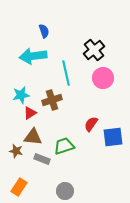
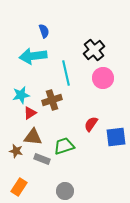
blue square: moved 3 px right
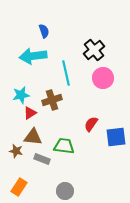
green trapezoid: rotated 25 degrees clockwise
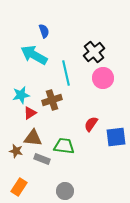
black cross: moved 2 px down
cyan arrow: moved 1 px right, 1 px up; rotated 36 degrees clockwise
brown triangle: moved 1 px down
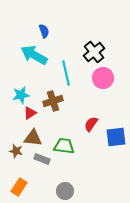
brown cross: moved 1 px right, 1 px down
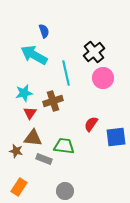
cyan star: moved 3 px right, 2 px up
red triangle: rotated 24 degrees counterclockwise
gray rectangle: moved 2 px right
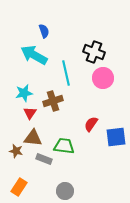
black cross: rotated 30 degrees counterclockwise
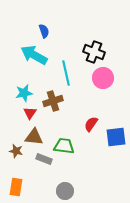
brown triangle: moved 1 px right, 1 px up
orange rectangle: moved 3 px left; rotated 24 degrees counterclockwise
